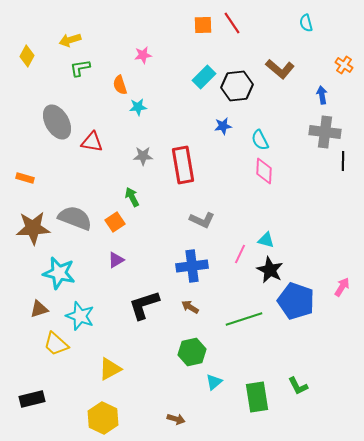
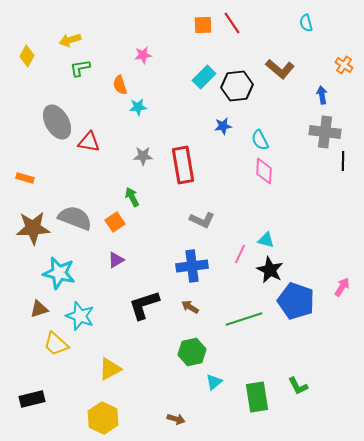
red triangle at (92, 142): moved 3 px left
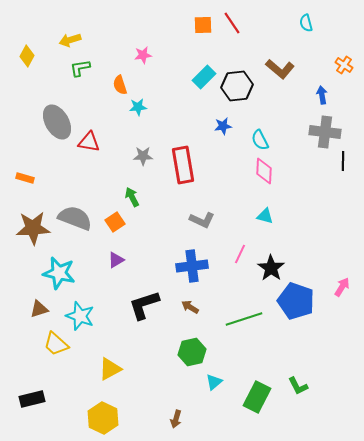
cyan triangle at (266, 240): moved 1 px left, 24 px up
black star at (270, 270): moved 1 px right, 2 px up; rotated 8 degrees clockwise
green rectangle at (257, 397): rotated 36 degrees clockwise
brown arrow at (176, 419): rotated 90 degrees clockwise
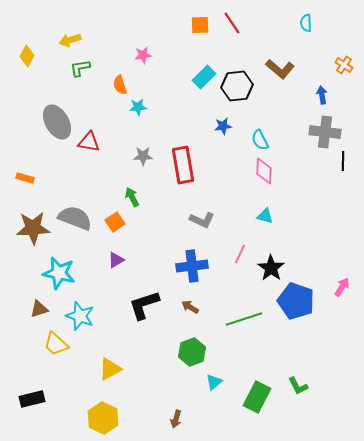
cyan semicircle at (306, 23): rotated 12 degrees clockwise
orange square at (203, 25): moved 3 px left
green hexagon at (192, 352): rotated 8 degrees counterclockwise
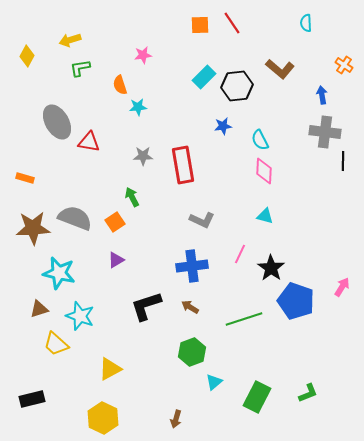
black L-shape at (144, 305): moved 2 px right, 1 px down
green L-shape at (298, 386): moved 10 px right, 7 px down; rotated 85 degrees counterclockwise
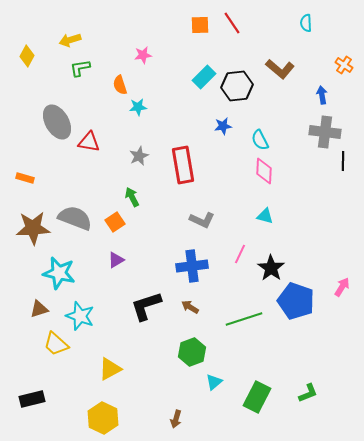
gray star at (143, 156): moved 4 px left; rotated 24 degrees counterclockwise
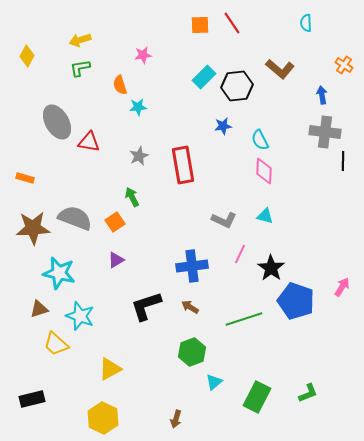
yellow arrow at (70, 40): moved 10 px right
gray L-shape at (202, 220): moved 22 px right
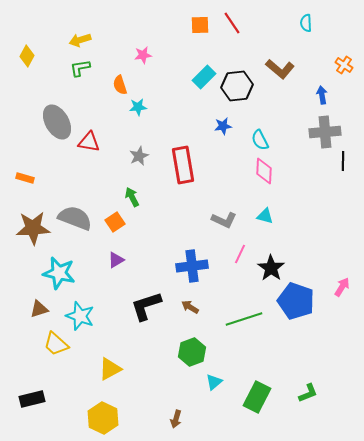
gray cross at (325, 132): rotated 12 degrees counterclockwise
